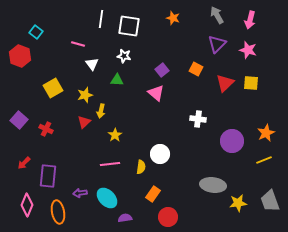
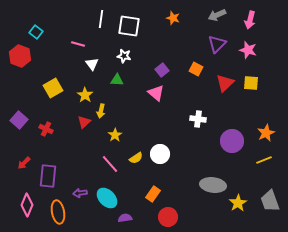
gray arrow at (217, 15): rotated 84 degrees counterclockwise
yellow star at (85, 95): rotated 21 degrees counterclockwise
pink line at (110, 164): rotated 54 degrees clockwise
yellow semicircle at (141, 167): moved 5 px left, 9 px up; rotated 48 degrees clockwise
yellow star at (238, 203): rotated 24 degrees counterclockwise
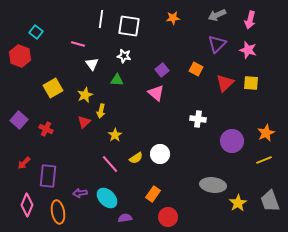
orange star at (173, 18): rotated 24 degrees counterclockwise
yellow star at (85, 95): rotated 14 degrees clockwise
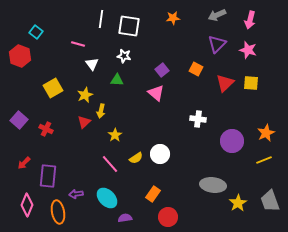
purple arrow at (80, 193): moved 4 px left, 1 px down
